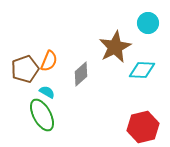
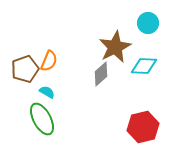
cyan diamond: moved 2 px right, 4 px up
gray diamond: moved 20 px right
green ellipse: moved 4 px down
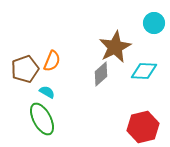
cyan circle: moved 6 px right
orange semicircle: moved 3 px right
cyan diamond: moved 5 px down
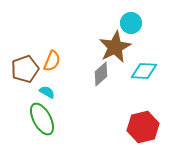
cyan circle: moved 23 px left
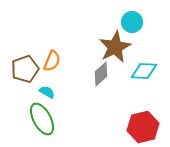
cyan circle: moved 1 px right, 1 px up
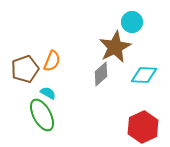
cyan diamond: moved 4 px down
cyan semicircle: moved 1 px right, 1 px down
green ellipse: moved 4 px up
red hexagon: rotated 12 degrees counterclockwise
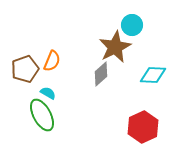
cyan circle: moved 3 px down
cyan diamond: moved 9 px right
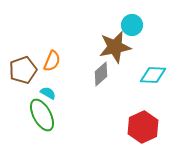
brown star: rotated 16 degrees clockwise
brown pentagon: moved 2 px left, 1 px down
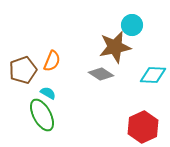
gray diamond: rotated 75 degrees clockwise
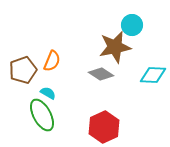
red hexagon: moved 39 px left
